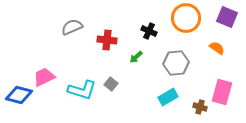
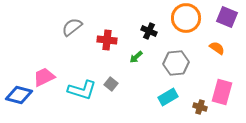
gray semicircle: rotated 15 degrees counterclockwise
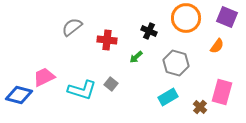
orange semicircle: moved 2 px up; rotated 91 degrees clockwise
gray hexagon: rotated 20 degrees clockwise
brown cross: rotated 24 degrees clockwise
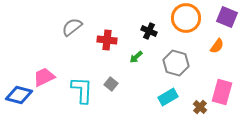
cyan L-shape: rotated 104 degrees counterclockwise
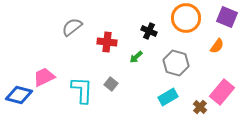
red cross: moved 2 px down
pink rectangle: rotated 25 degrees clockwise
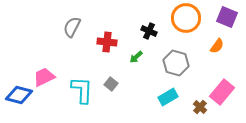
gray semicircle: rotated 25 degrees counterclockwise
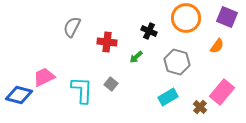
gray hexagon: moved 1 px right, 1 px up
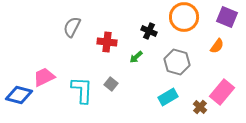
orange circle: moved 2 px left, 1 px up
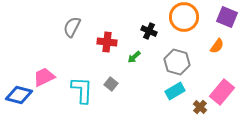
green arrow: moved 2 px left
cyan rectangle: moved 7 px right, 6 px up
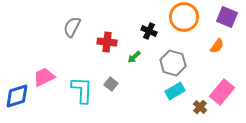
gray hexagon: moved 4 px left, 1 px down
blue diamond: moved 2 px left, 1 px down; rotated 32 degrees counterclockwise
